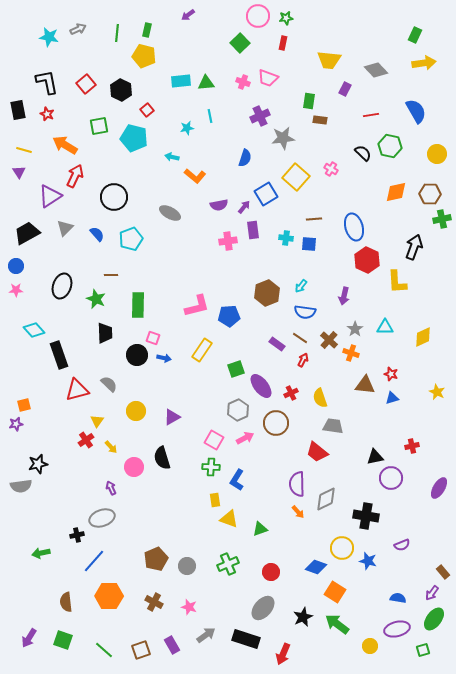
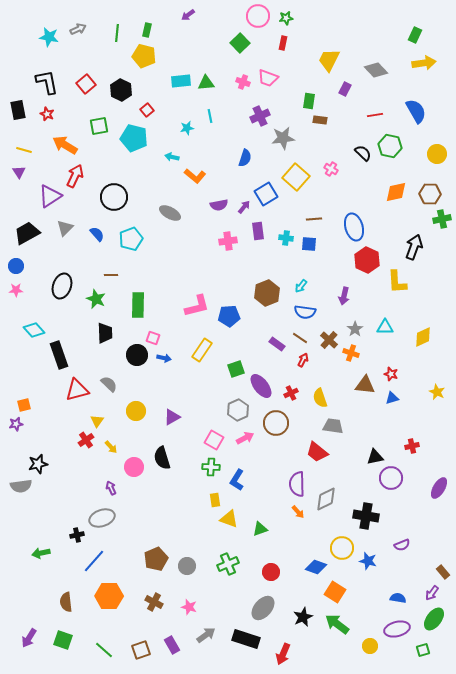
yellow trapezoid at (329, 60): rotated 110 degrees clockwise
red line at (371, 115): moved 4 px right
purple rectangle at (253, 230): moved 5 px right, 1 px down
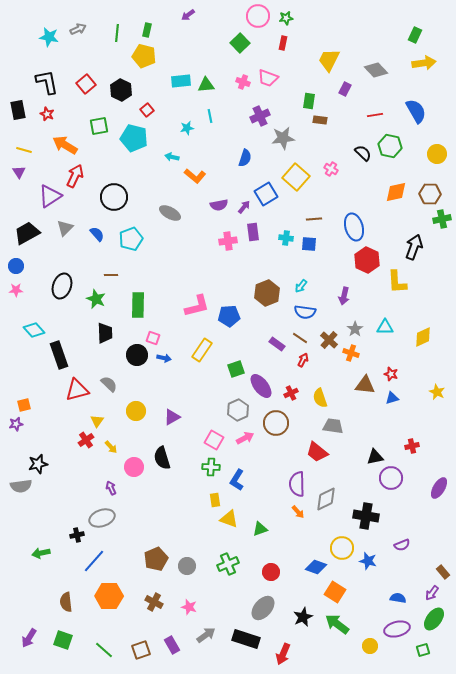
green triangle at (206, 83): moved 2 px down
purple rectangle at (258, 231): moved 5 px left, 1 px down
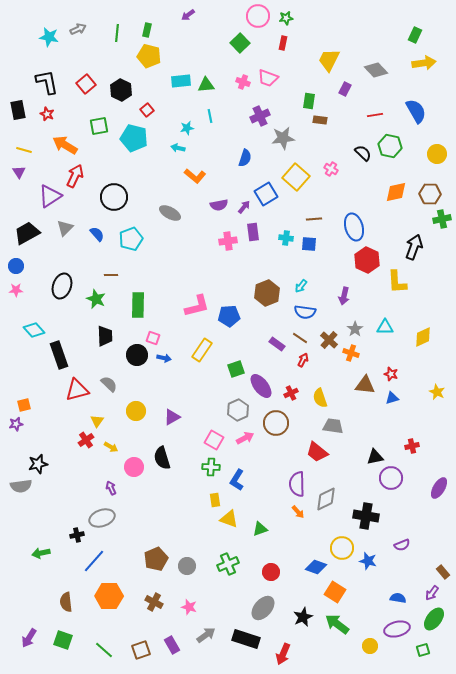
yellow pentagon at (144, 56): moved 5 px right
cyan arrow at (172, 157): moved 6 px right, 9 px up
black trapezoid at (105, 333): moved 3 px down
yellow arrow at (111, 447): rotated 16 degrees counterclockwise
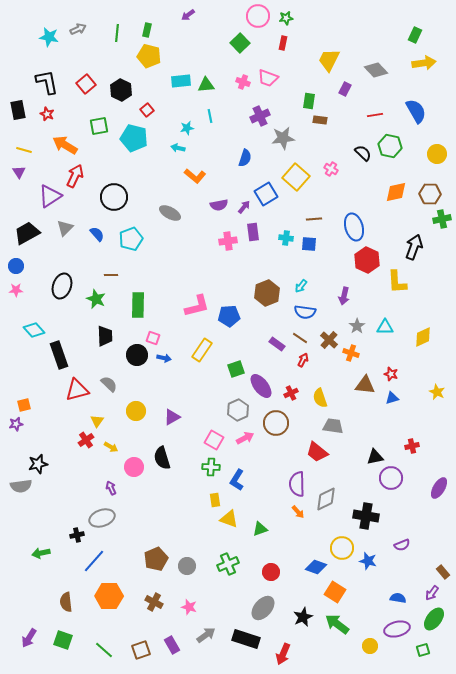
gray star at (355, 329): moved 2 px right, 3 px up
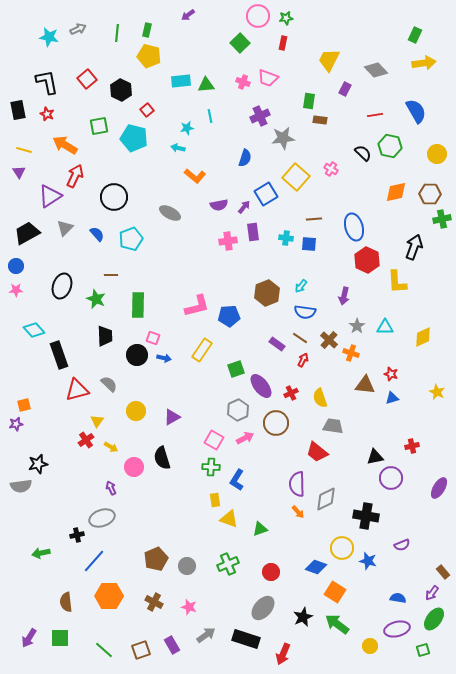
red square at (86, 84): moved 1 px right, 5 px up
green square at (63, 640): moved 3 px left, 2 px up; rotated 18 degrees counterclockwise
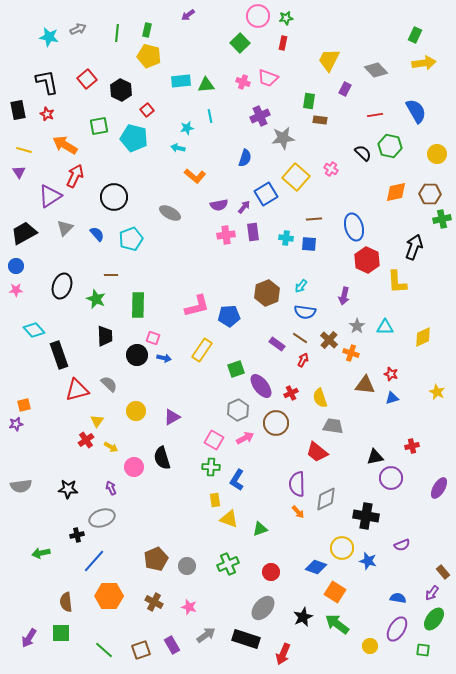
black trapezoid at (27, 233): moved 3 px left
pink cross at (228, 241): moved 2 px left, 6 px up
black star at (38, 464): moved 30 px right, 25 px down; rotated 18 degrees clockwise
purple ellipse at (397, 629): rotated 45 degrees counterclockwise
green square at (60, 638): moved 1 px right, 5 px up
green square at (423, 650): rotated 24 degrees clockwise
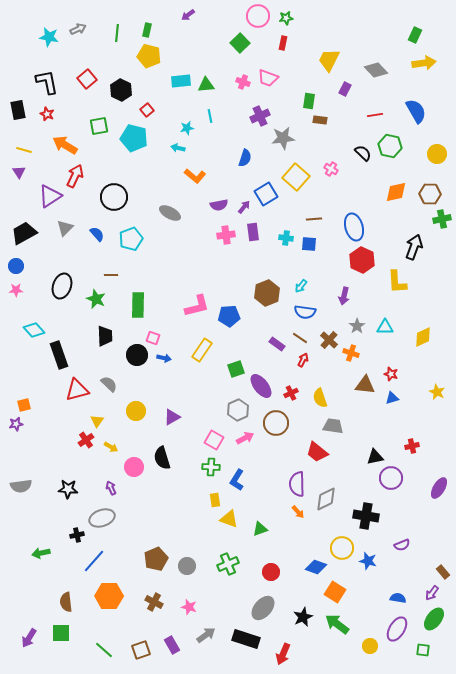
red hexagon at (367, 260): moved 5 px left
